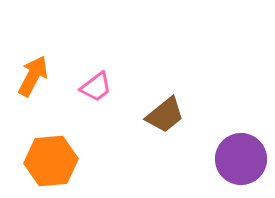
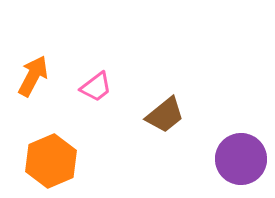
orange hexagon: rotated 18 degrees counterclockwise
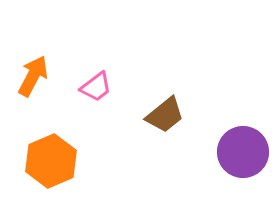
purple circle: moved 2 px right, 7 px up
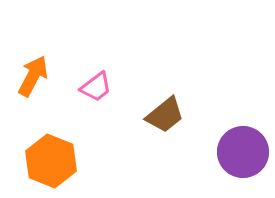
orange hexagon: rotated 15 degrees counterclockwise
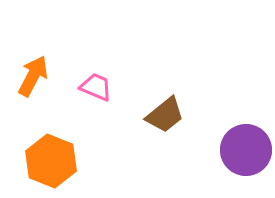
pink trapezoid: rotated 120 degrees counterclockwise
purple circle: moved 3 px right, 2 px up
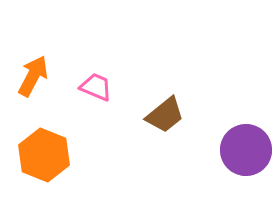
orange hexagon: moved 7 px left, 6 px up
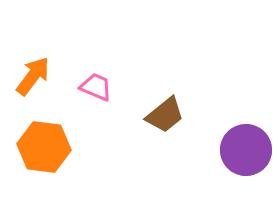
orange arrow: rotated 9 degrees clockwise
orange hexagon: moved 8 px up; rotated 15 degrees counterclockwise
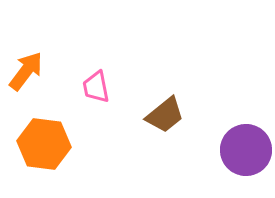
orange arrow: moved 7 px left, 5 px up
pink trapezoid: rotated 124 degrees counterclockwise
orange hexagon: moved 3 px up
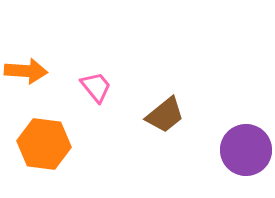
orange arrow: rotated 57 degrees clockwise
pink trapezoid: rotated 152 degrees clockwise
